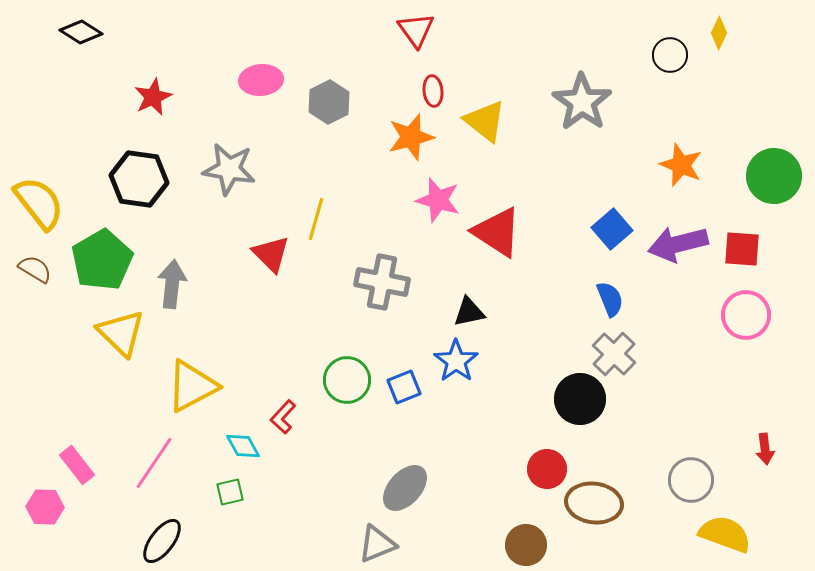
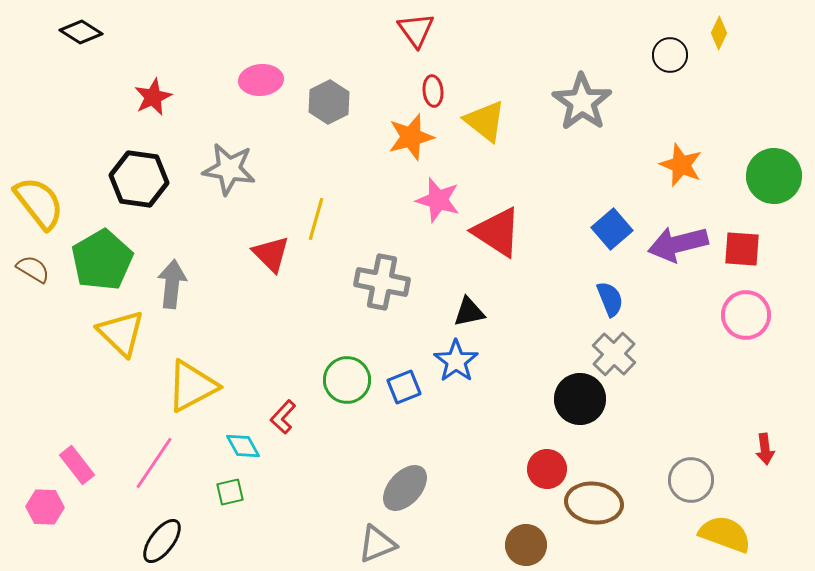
brown semicircle at (35, 269): moved 2 px left
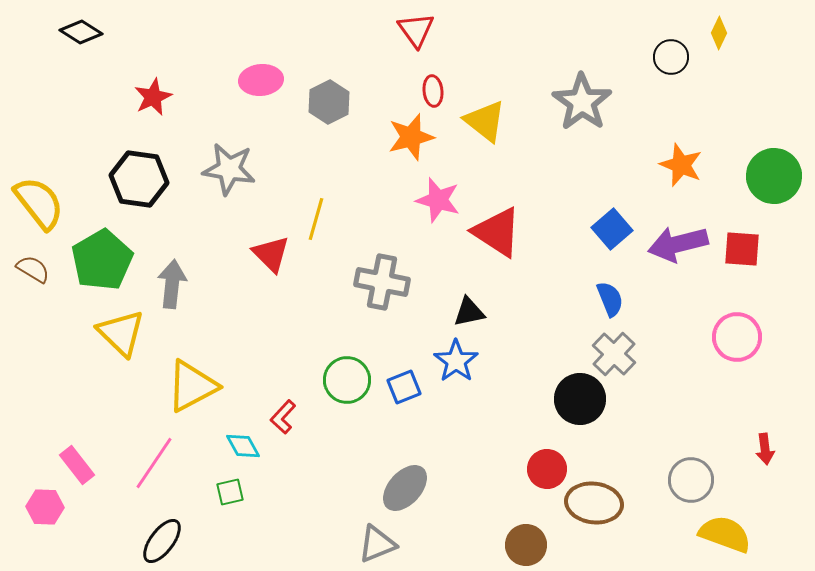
black circle at (670, 55): moved 1 px right, 2 px down
pink circle at (746, 315): moved 9 px left, 22 px down
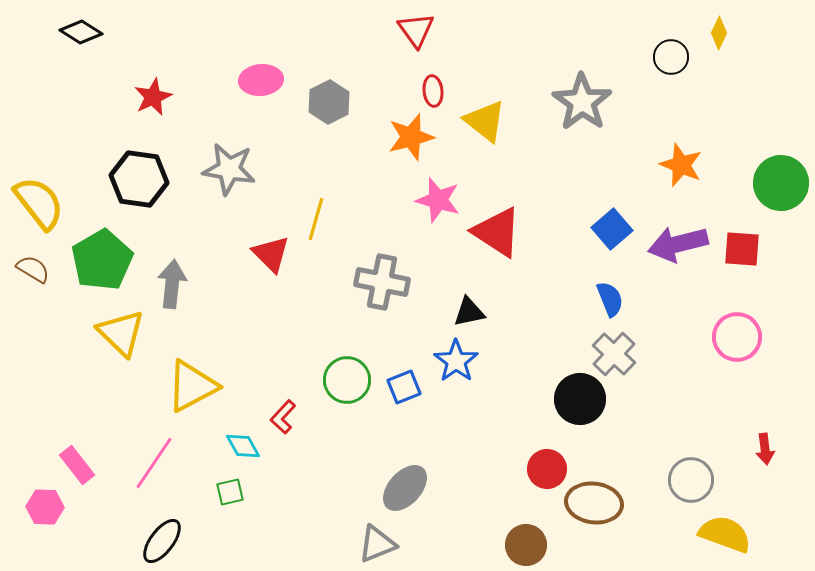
green circle at (774, 176): moved 7 px right, 7 px down
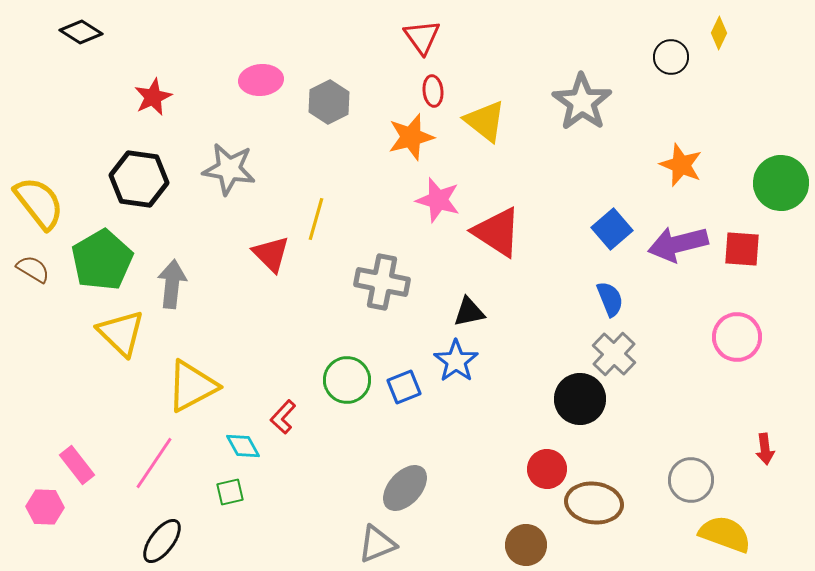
red triangle at (416, 30): moved 6 px right, 7 px down
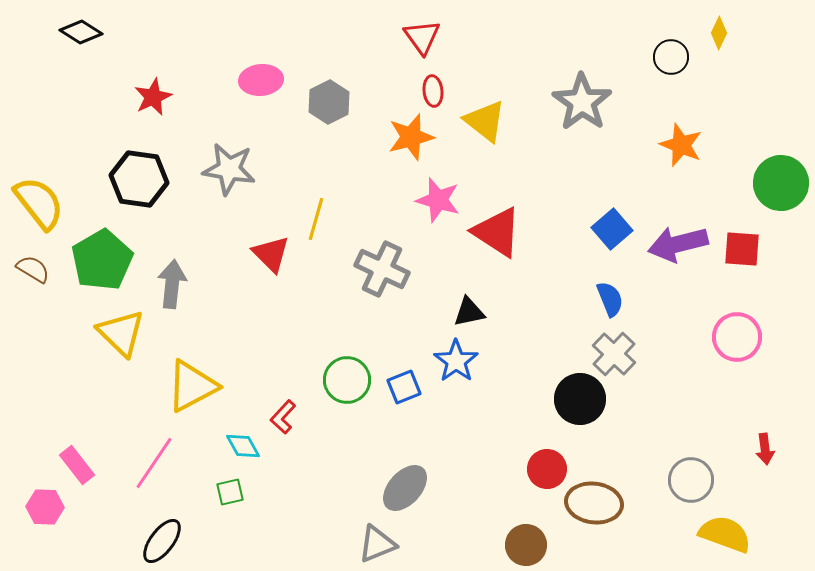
orange star at (681, 165): moved 20 px up
gray cross at (382, 282): moved 13 px up; rotated 14 degrees clockwise
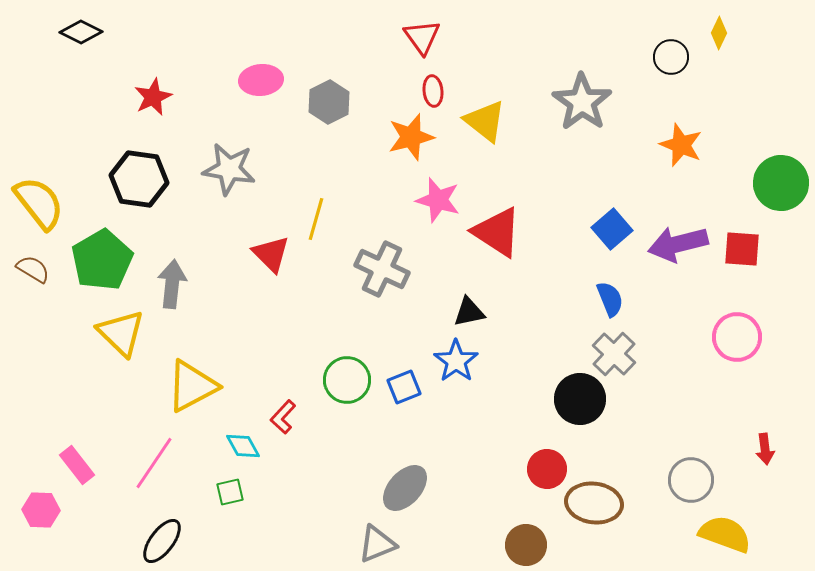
black diamond at (81, 32): rotated 6 degrees counterclockwise
pink hexagon at (45, 507): moved 4 px left, 3 px down
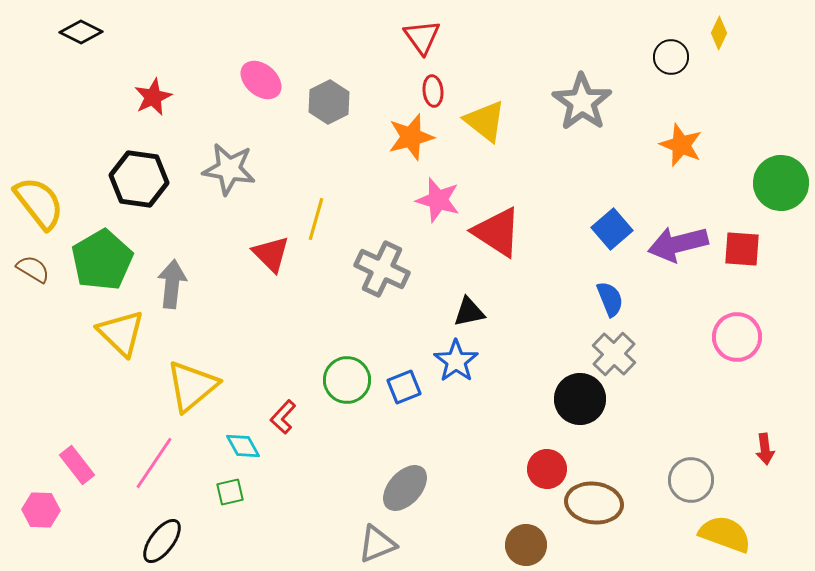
pink ellipse at (261, 80): rotated 45 degrees clockwise
yellow triangle at (192, 386): rotated 12 degrees counterclockwise
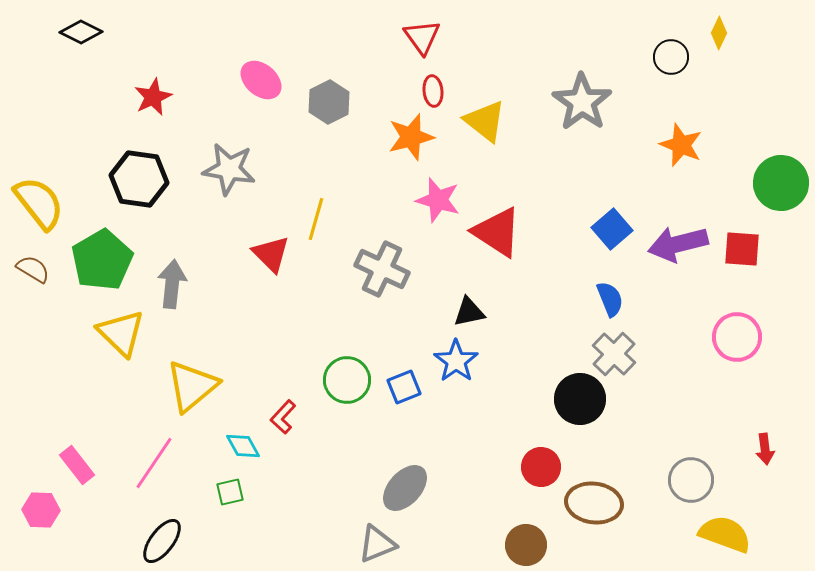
red circle at (547, 469): moved 6 px left, 2 px up
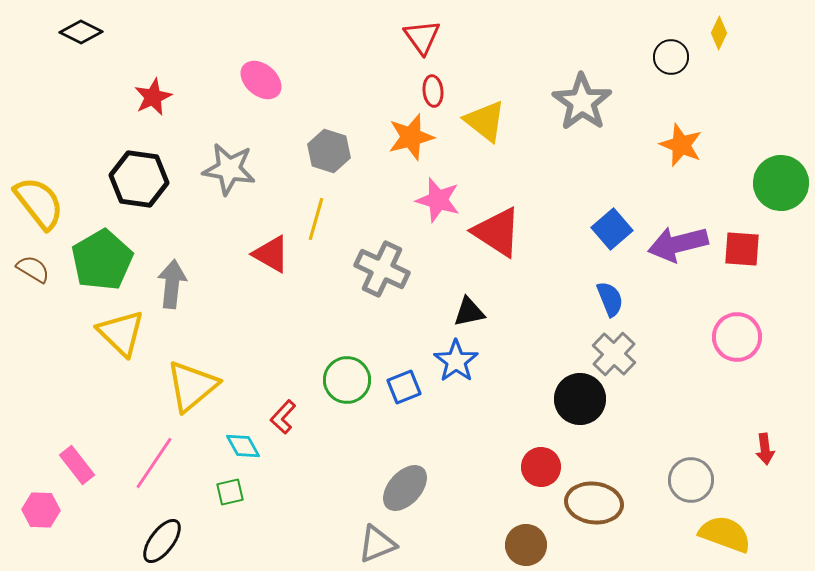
gray hexagon at (329, 102): moved 49 px down; rotated 15 degrees counterclockwise
red triangle at (271, 254): rotated 15 degrees counterclockwise
